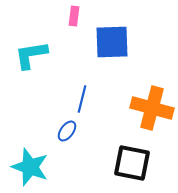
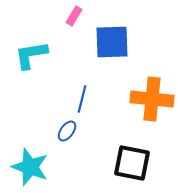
pink rectangle: rotated 24 degrees clockwise
orange cross: moved 9 px up; rotated 9 degrees counterclockwise
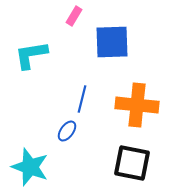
orange cross: moved 15 px left, 6 px down
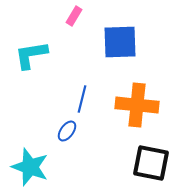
blue square: moved 8 px right
black square: moved 19 px right
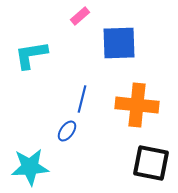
pink rectangle: moved 6 px right; rotated 18 degrees clockwise
blue square: moved 1 px left, 1 px down
cyan star: rotated 24 degrees counterclockwise
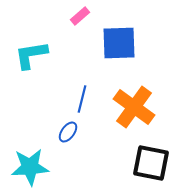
orange cross: moved 3 px left, 2 px down; rotated 30 degrees clockwise
blue ellipse: moved 1 px right, 1 px down
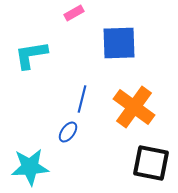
pink rectangle: moved 6 px left, 3 px up; rotated 12 degrees clockwise
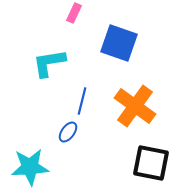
pink rectangle: rotated 36 degrees counterclockwise
blue square: rotated 21 degrees clockwise
cyan L-shape: moved 18 px right, 8 px down
blue line: moved 2 px down
orange cross: moved 1 px right, 1 px up
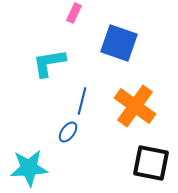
cyan star: moved 1 px left, 1 px down
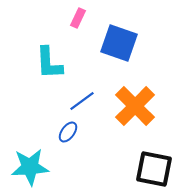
pink rectangle: moved 4 px right, 5 px down
cyan L-shape: rotated 84 degrees counterclockwise
blue line: rotated 40 degrees clockwise
orange cross: rotated 9 degrees clockwise
black square: moved 3 px right, 6 px down
cyan star: moved 1 px right, 1 px up
